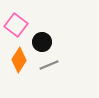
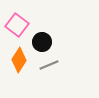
pink square: moved 1 px right
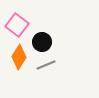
orange diamond: moved 3 px up
gray line: moved 3 px left
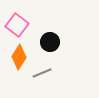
black circle: moved 8 px right
gray line: moved 4 px left, 8 px down
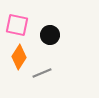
pink square: rotated 25 degrees counterclockwise
black circle: moved 7 px up
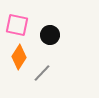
gray line: rotated 24 degrees counterclockwise
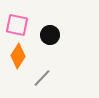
orange diamond: moved 1 px left, 1 px up
gray line: moved 5 px down
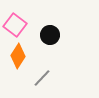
pink square: moved 2 px left; rotated 25 degrees clockwise
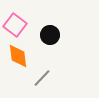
orange diamond: rotated 40 degrees counterclockwise
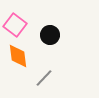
gray line: moved 2 px right
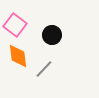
black circle: moved 2 px right
gray line: moved 9 px up
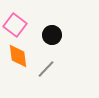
gray line: moved 2 px right
